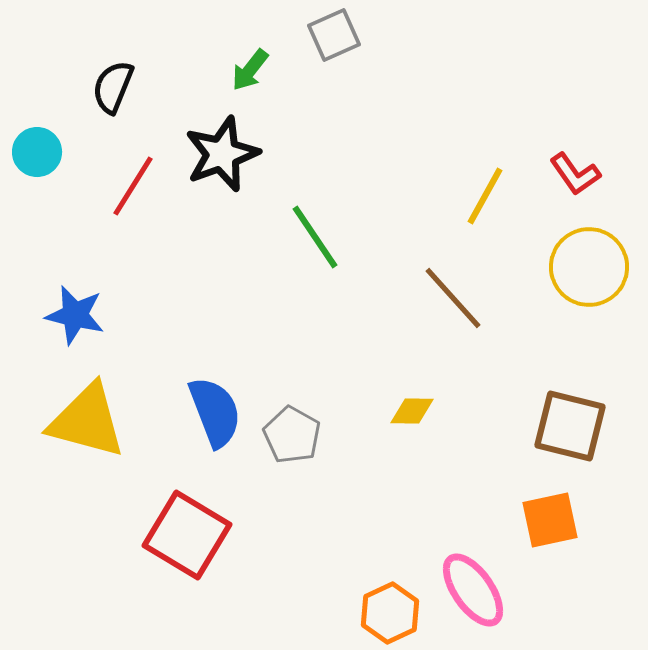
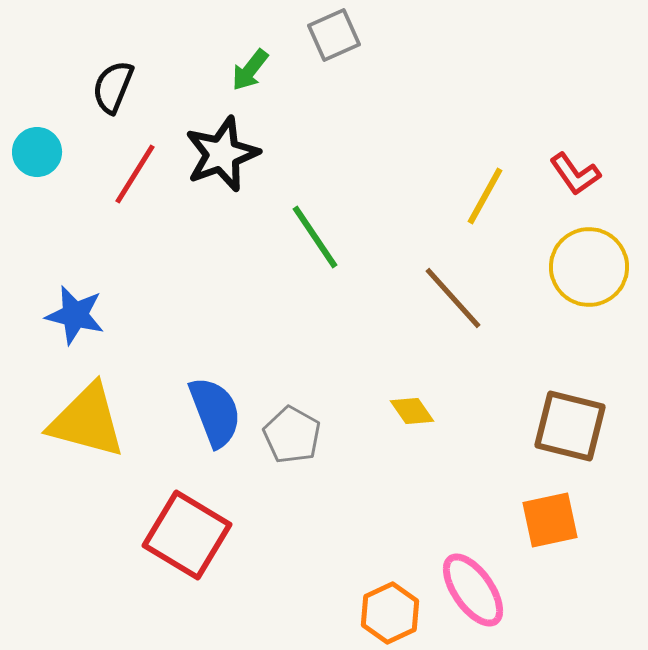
red line: moved 2 px right, 12 px up
yellow diamond: rotated 54 degrees clockwise
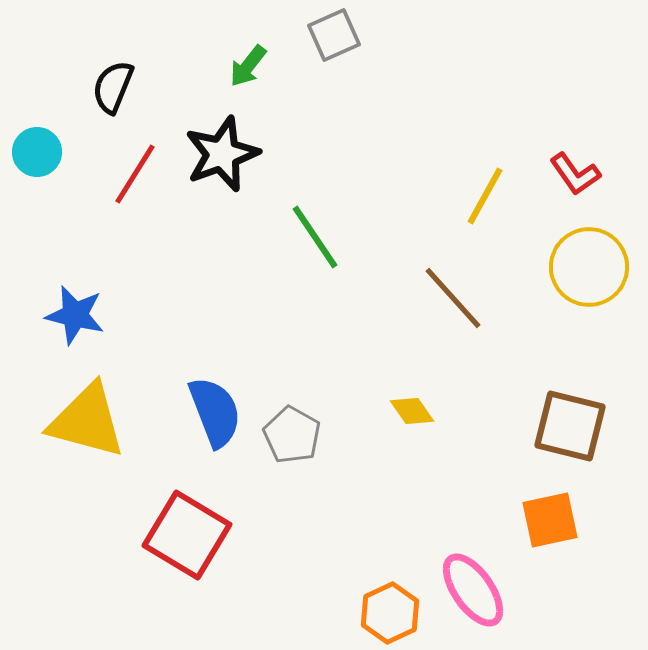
green arrow: moved 2 px left, 4 px up
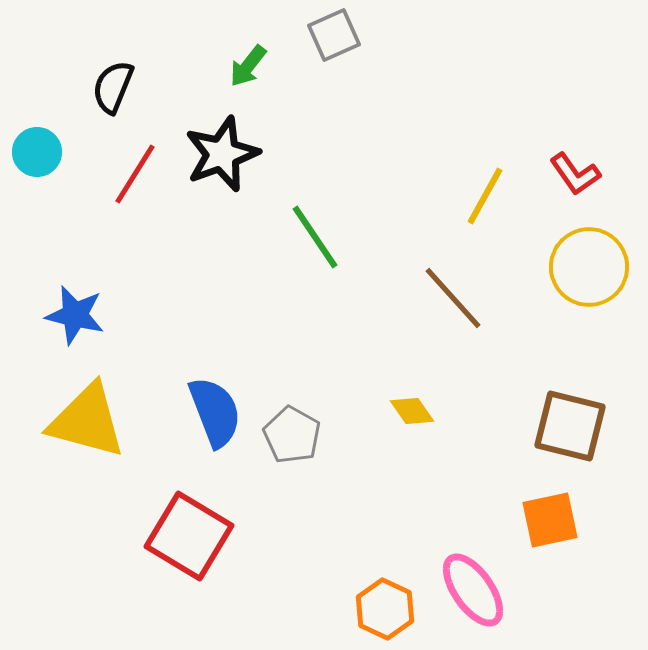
red square: moved 2 px right, 1 px down
orange hexagon: moved 5 px left, 4 px up; rotated 10 degrees counterclockwise
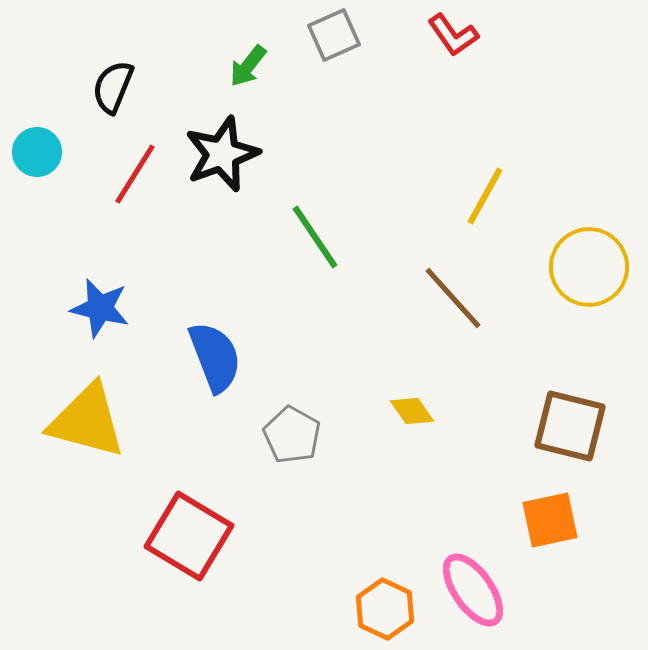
red L-shape: moved 122 px left, 139 px up
blue star: moved 25 px right, 7 px up
blue semicircle: moved 55 px up
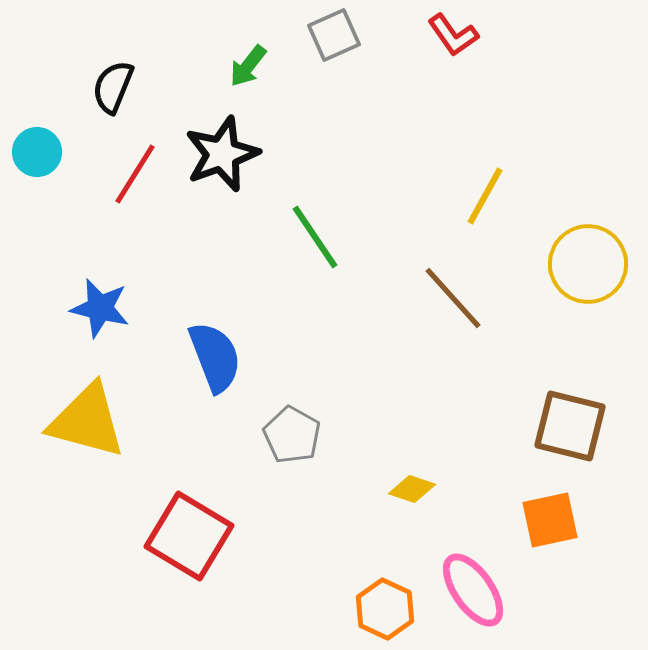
yellow circle: moved 1 px left, 3 px up
yellow diamond: moved 78 px down; rotated 36 degrees counterclockwise
